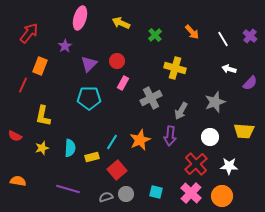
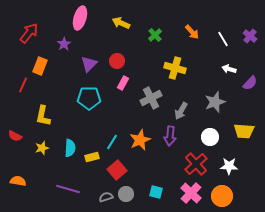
purple star: moved 1 px left, 2 px up
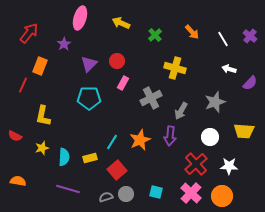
cyan semicircle: moved 6 px left, 9 px down
yellow rectangle: moved 2 px left, 1 px down
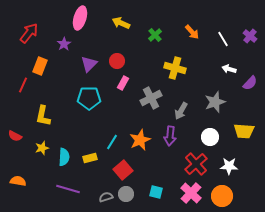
red square: moved 6 px right
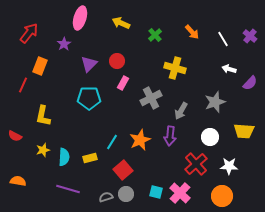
yellow star: moved 1 px right, 2 px down
pink cross: moved 11 px left
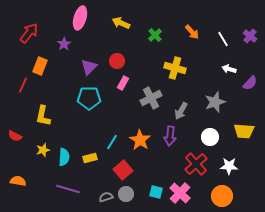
purple triangle: moved 3 px down
orange star: rotated 15 degrees counterclockwise
